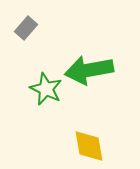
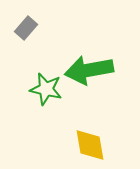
green star: rotated 12 degrees counterclockwise
yellow diamond: moved 1 px right, 1 px up
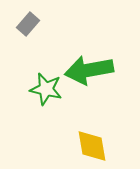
gray rectangle: moved 2 px right, 4 px up
yellow diamond: moved 2 px right, 1 px down
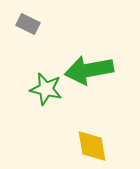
gray rectangle: rotated 75 degrees clockwise
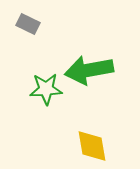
green star: rotated 16 degrees counterclockwise
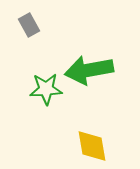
gray rectangle: moved 1 px right, 1 px down; rotated 35 degrees clockwise
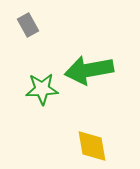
gray rectangle: moved 1 px left
green star: moved 4 px left
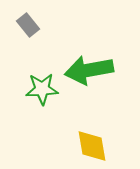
gray rectangle: rotated 10 degrees counterclockwise
